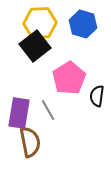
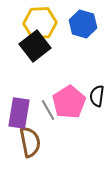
pink pentagon: moved 24 px down
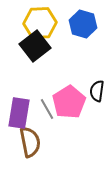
black semicircle: moved 5 px up
gray line: moved 1 px left, 1 px up
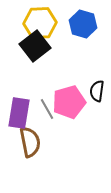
pink pentagon: rotated 16 degrees clockwise
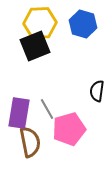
black square: rotated 16 degrees clockwise
pink pentagon: moved 27 px down
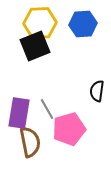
blue hexagon: rotated 20 degrees counterclockwise
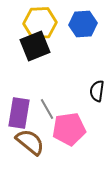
pink pentagon: rotated 8 degrees clockwise
brown semicircle: rotated 40 degrees counterclockwise
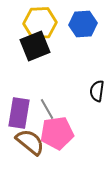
pink pentagon: moved 12 px left, 4 px down
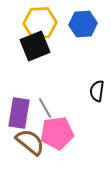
gray line: moved 2 px left, 1 px up
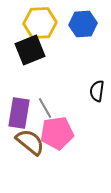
black square: moved 5 px left, 4 px down
